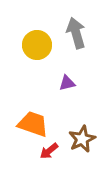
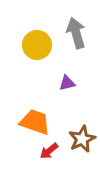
orange trapezoid: moved 2 px right, 2 px up
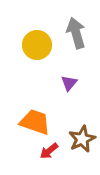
purple triangle: moved 2 px right; rotated 36 degrees counterclockwise
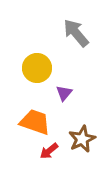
gray arrow: rotated 24 degrees counterclockwise
yellow circle: moved 23 px down
purple triangle: moved 5 px left, 10 px down
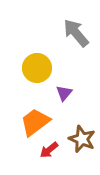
orange trapezoid: rotated 56 degrees counterclockwise
brown star: rotated 24 degrees counterclockwise
red arrow: moved 1 px up
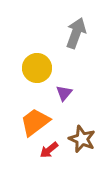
gray arrow: rotated 60 degrees clockwise
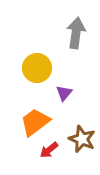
gray arrow: rotated 12 degrees counterclockwise
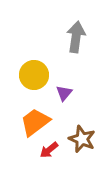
gray arrow: moved 4 px down
yellow circle: moved 3 px left, 7 px down
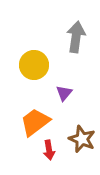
yellow circle: moved 10 px up
red arrow: rotated 60 degrees counterclockwise
